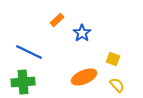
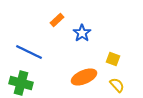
green cross: moved 2 px left, 1 px down; rotated 20 degrees clockwise
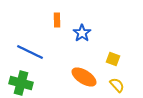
orange rectangle: rotated 48 degrees counterclockwise
blue line: moved 1 px right
orange ellipse: rotated 55 degrees clockwise
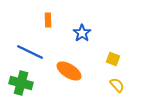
orange rectangle: moved 9 px left
orange ellipse: moved 15 px left, 6 px up
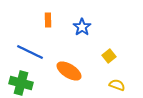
blue star: moved 6 px up
yellow square: moved 4 px left, 3 px up; rotated 32 degrees clockwise
yellow semicircle: rotated 28 degrees counterclockwise
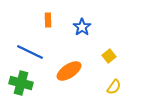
orange ellipse: rotated 65 degrees counterclockwise
yellow semicircle: moved 3 px left, 2 px down; rotated 105 degrees clockwise
